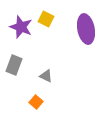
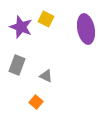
gray rectangle: moved 3 px right
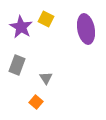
purple star: rotated 10 degrees clockwise
gray triangle: moved 2 px down; rotated 32 degrees clockwise
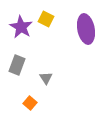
orange square: moved 6 px left, 1 px down
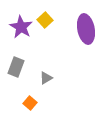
yellow square: moved 1 px left, 1 px down; rotated 21 degrees clockwise
gray rectangle: moved 1 px left, 2 px down
gray triangle: rotated 32 degrees clockwise
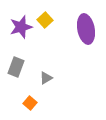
purple star: rotated 25 degrees clockwise
